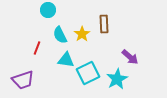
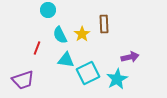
purple arrow: rotated 54 degrees counterclockwise
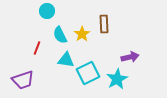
cyan circle: moved 1 px left, 1 px down
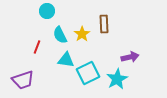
red line: moved 1 px up
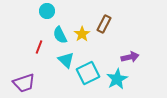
brown rectangle: rotated 30 degrees clockwise
red line: moved 2 px right
cyan triangle: rotated 36 degrees clockwise
purple trapezoid: moved 1 px right, 3 px down
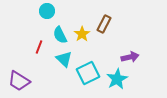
cyan triangle: moved 2 px left, 1 px up
purple trapezoid: moved 5 px left, 2 px up; rotated 50 degrees clockwise
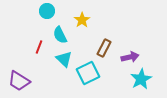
brown rectangle: moved 24 px down
yellow star: moved 14 px up
cyan star: moved 24 px right
